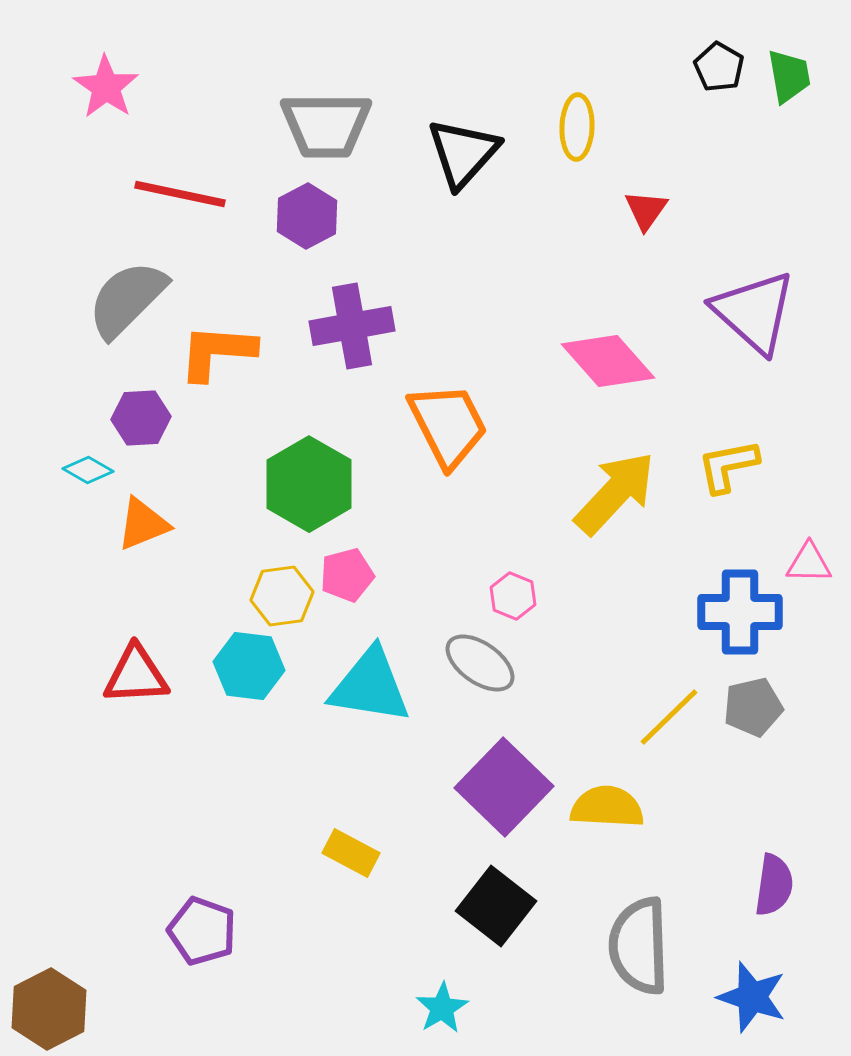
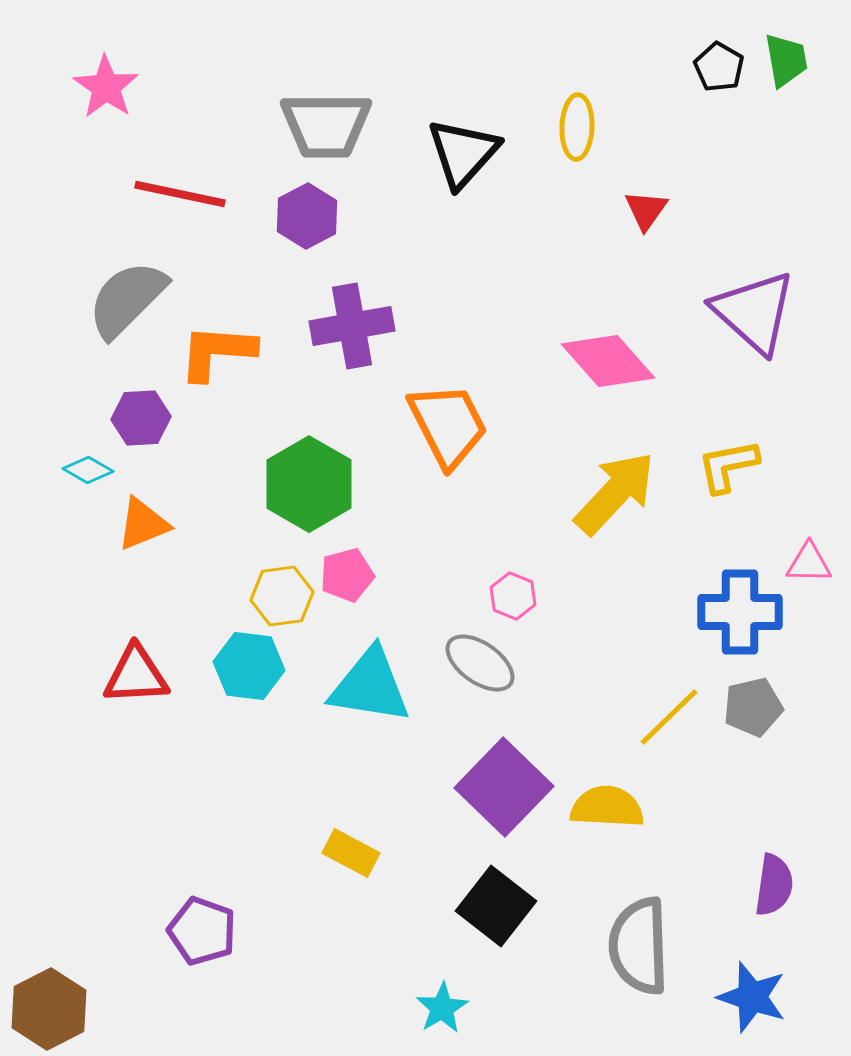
green trapezoid at (789, 76): moved 3 px left, 16 px up
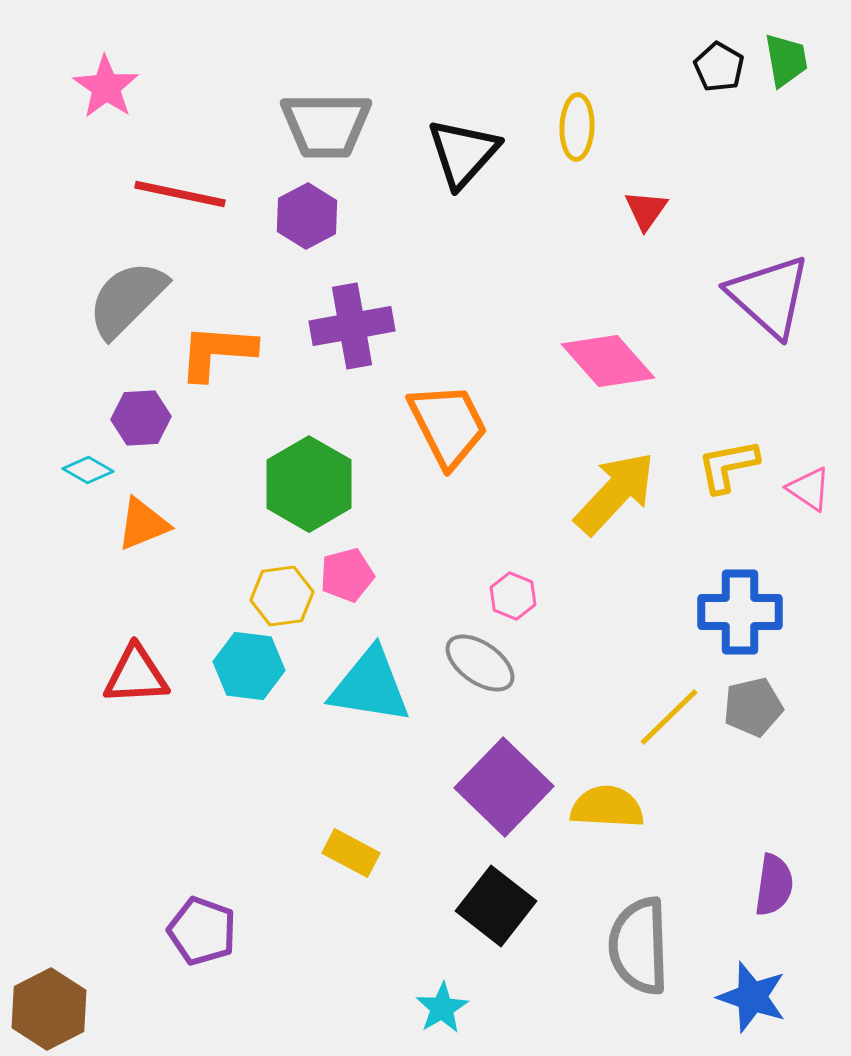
purple triangle at (754, 312): moved 15 px right, 16 px up
pink triangle at (809, 563): moved 74 px up; rotated 33 degrees clockwise
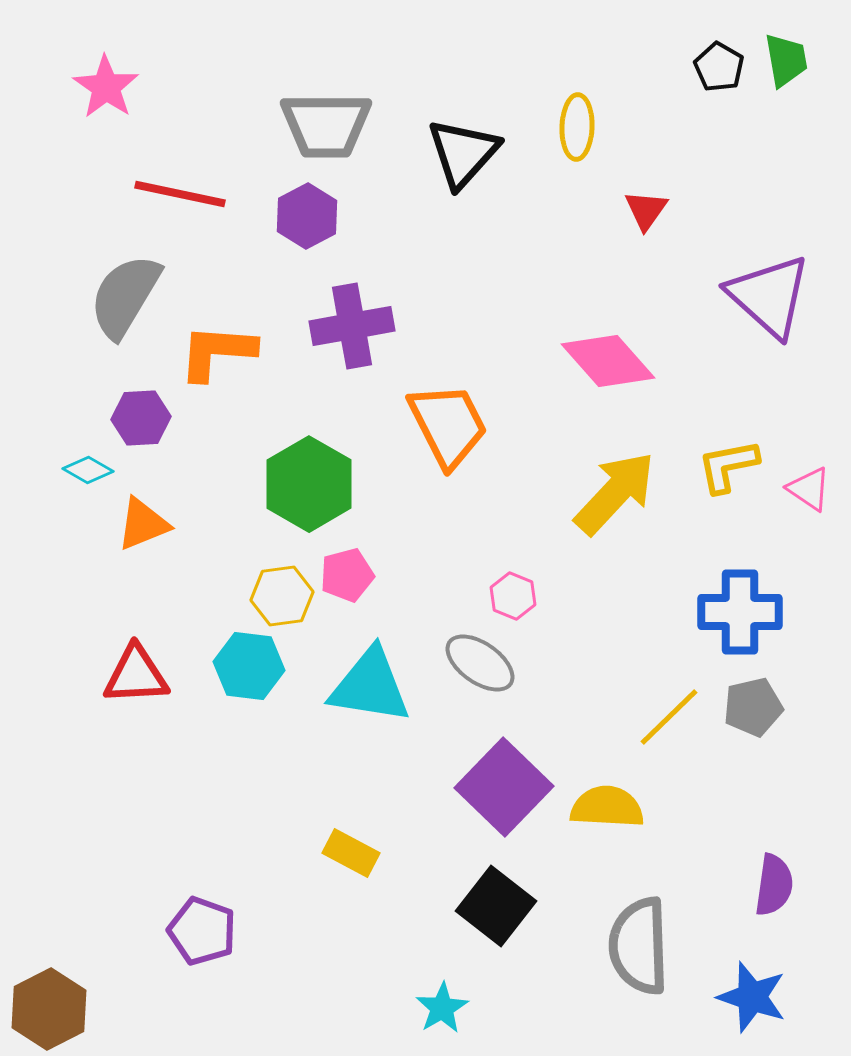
gray semicircle at (127, 299): moved 2 px left, 3 px up; rotated 14 degrees counterclockwise
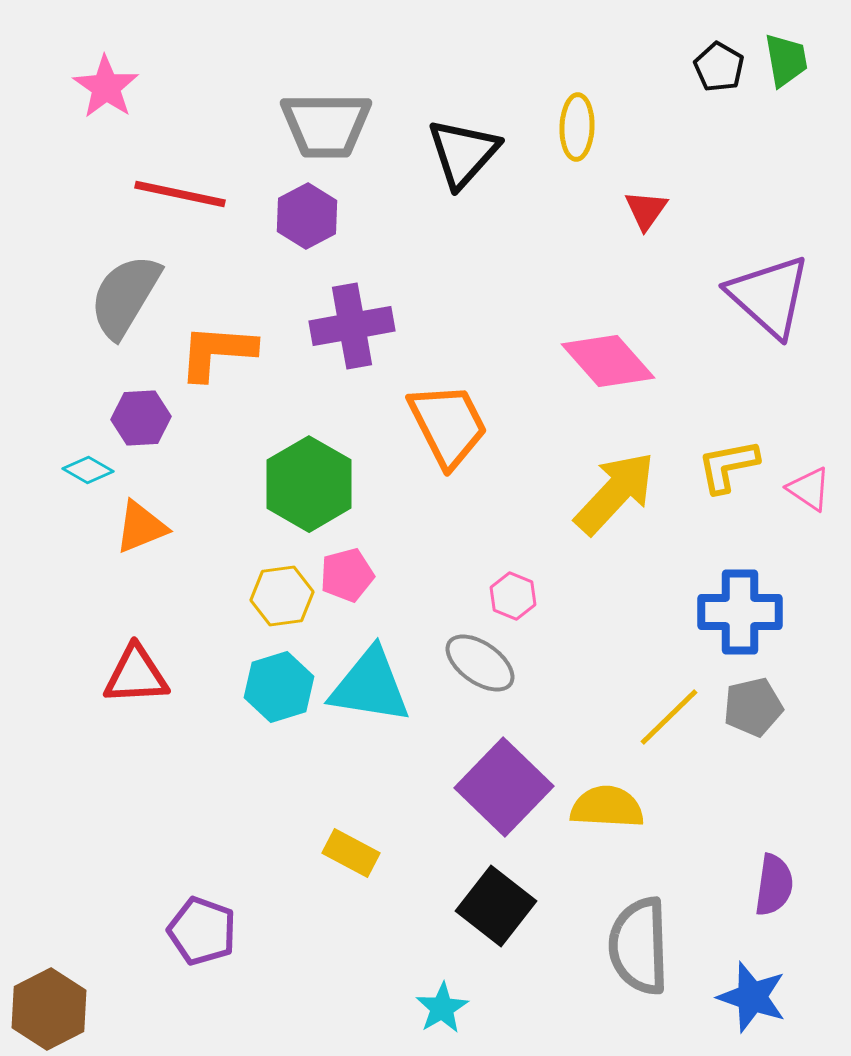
orange triangle at (143, 524): moved 2 px left, 3 px down
cyan hexagon at (249, 666): moved 30 px right, 21 px down; rotated 24 degrees counterclockwise
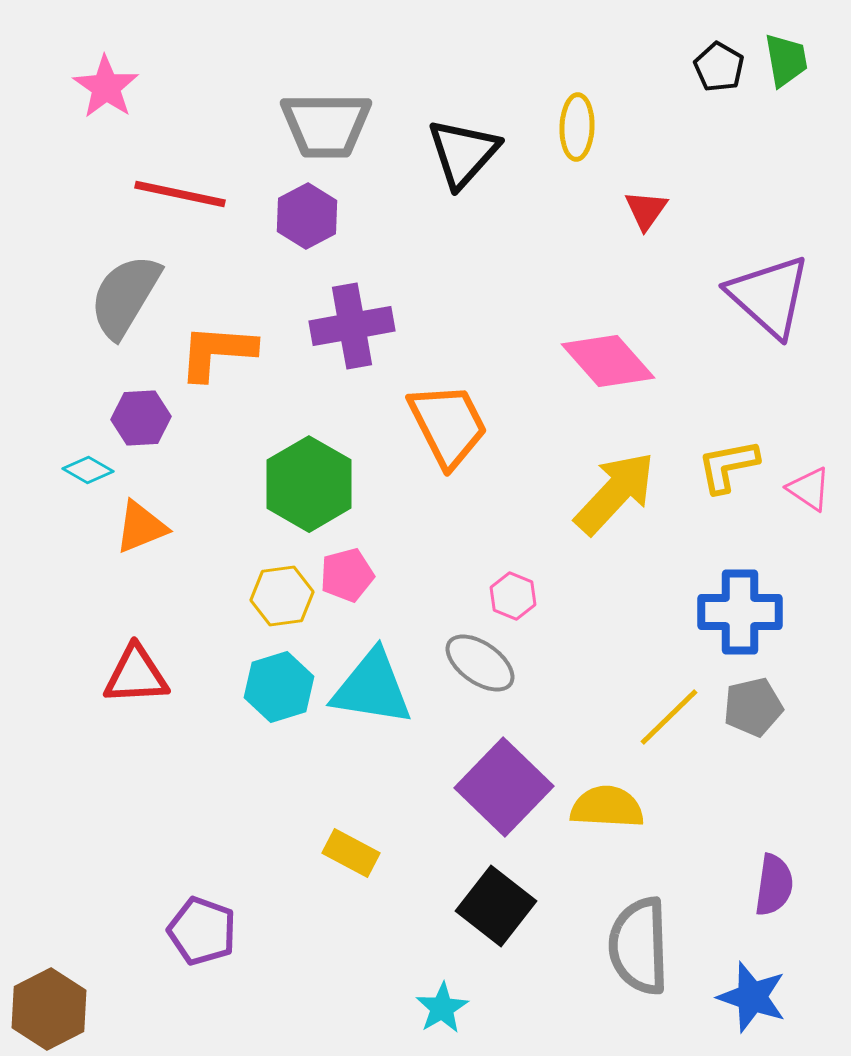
cyan triangle at (370, 686): moved 2 px right, 2 px down
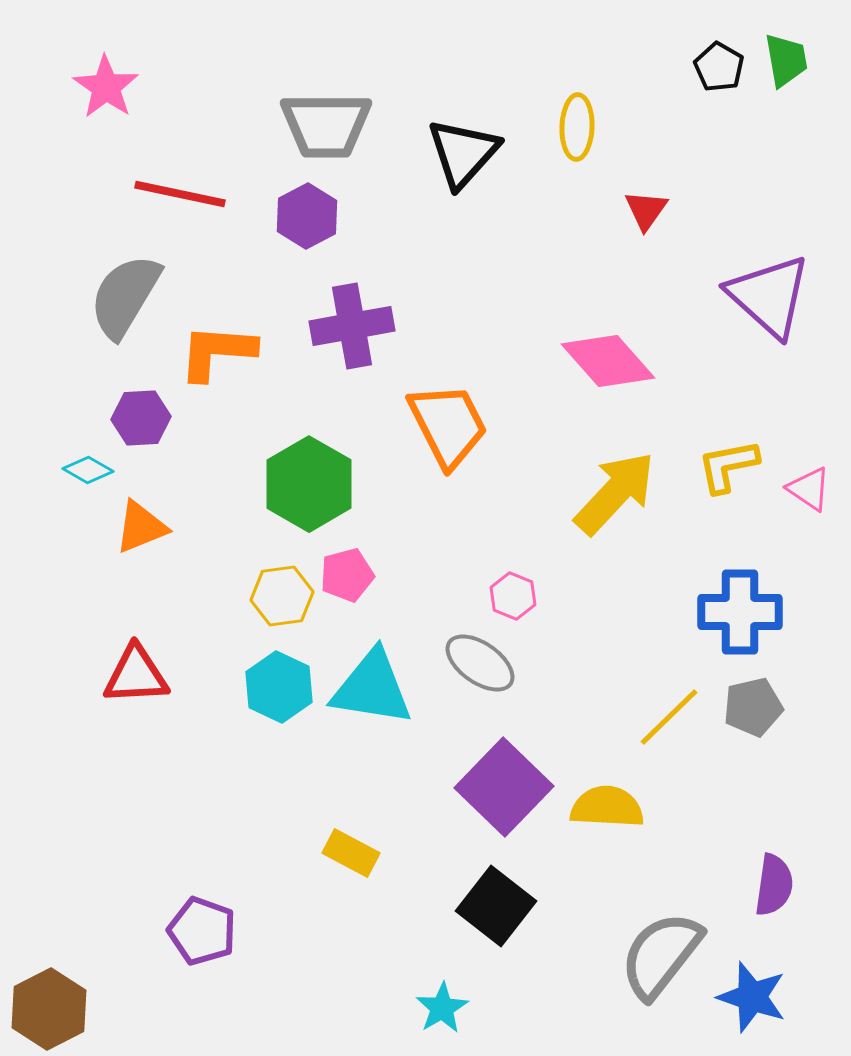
cyan hexagon at (279, 687): rotated 18 degrees counterclockwise
gray semicircle at (639, 946): moved 22 px right, 9 px down; rotated 40 degrees clockwise
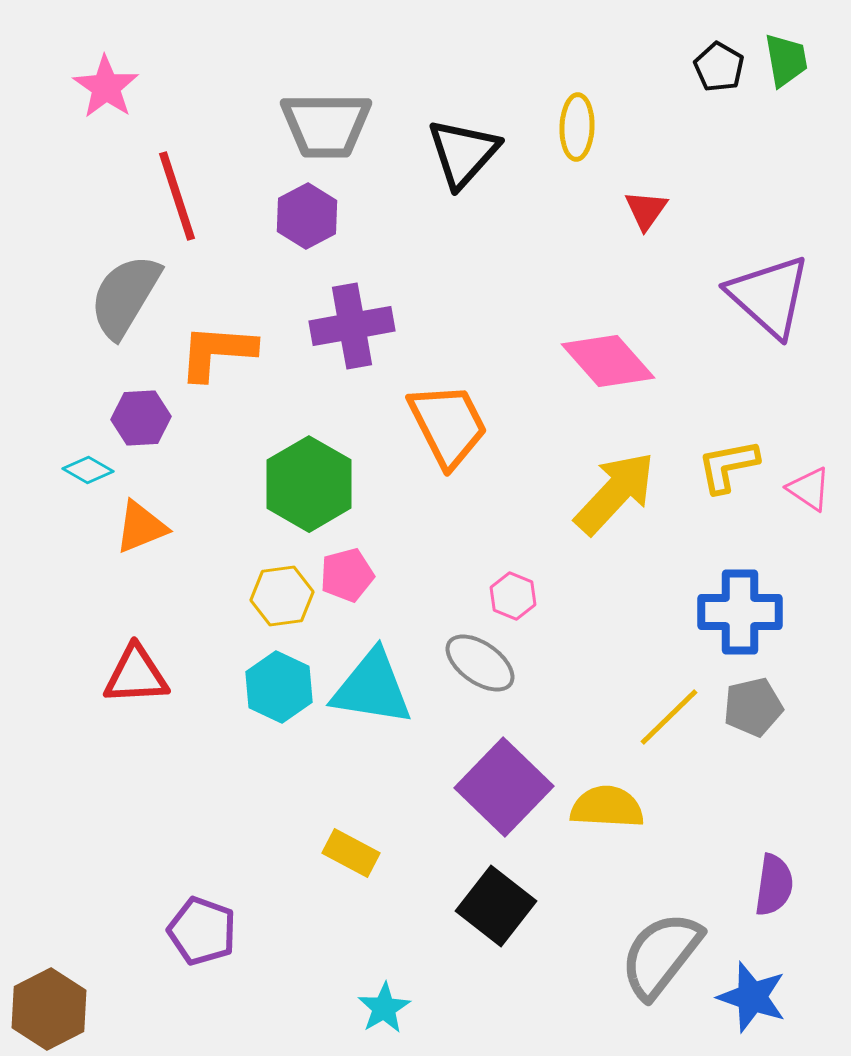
red line at (180, 194): moved 3 px left, 2 px down; rotated 60 degrees clockwise
cyan star at (442, 1008): moved 58 px left
